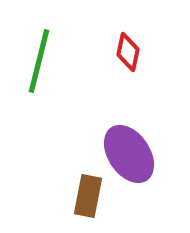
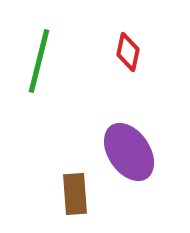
purple ellipse: moved 2 px up
brown rectangle: moved 13 px left, 2 px up; rotated 15 degrees counterclockwise
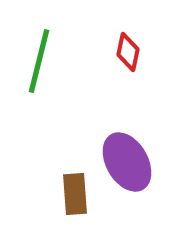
purple ellipse: moved 2 px left, 10 px down; rotated 4 degrees clockwise
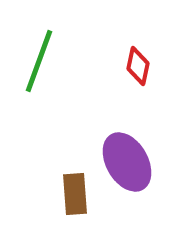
red diamond: moved 10 px right, 14 px down
green line: rotated 6 degrees clockwise
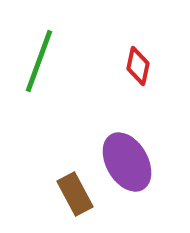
brown rectangle: rotated 24 degrees counterclockwise
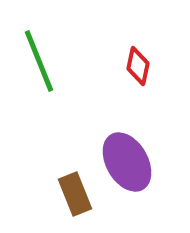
green line: rotated 42 degrees counterclockwise
brown rectangle: rotated 6 degrees clockwise
